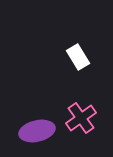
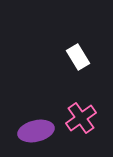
purple ellipse: moved 1 px left
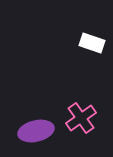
white rectangle: moved 14 px right, 14 px up; rotated 40 degrees counterclockwise
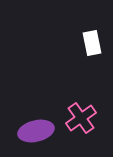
white rectangle: rotated 60 degrees clockwise
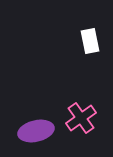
white rectangle: moved 2 px left, 2 px up
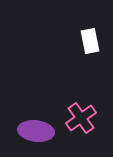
purple ellipse: rotated 20 degrees clockwise
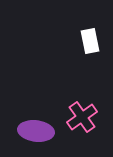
pink cross: moved 1 px right, 1 px up
